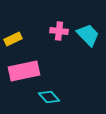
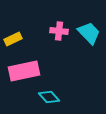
cyan trapezoid: moved 1 px right, 2 px up
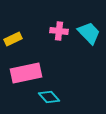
pink rectangle: moved 2 px right, 2 px down
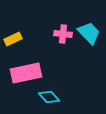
pink cross: moved 4 px right, 3 px down
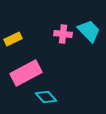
cyan trapezoid: moved 2 px up
pink rectangle: rotated 16 degrees counterclockwise
cyan diamond: moved 3 px left
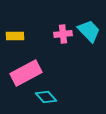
pink cross: rotated 12 degrees counterclockwise
yellow rectangle: moved 2 px right, 3 px up; rotated 24 degrees clockwise
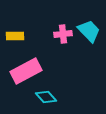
pink rectangle: moved 2 px up
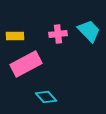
pink cross: moved 5 px left
pink rectangle: moved 7 px up
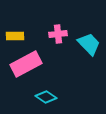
cyan trapezoid: moved 13 px down
cyan diamond: rotated 15 degrees counterclockwise
